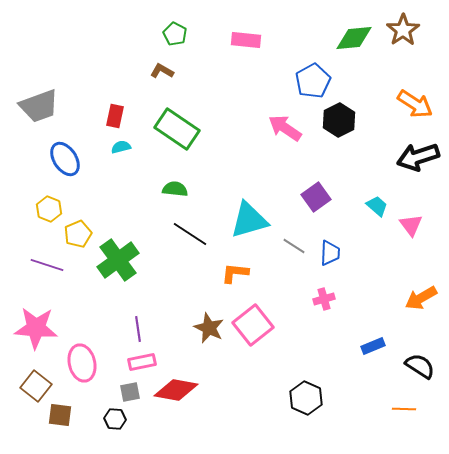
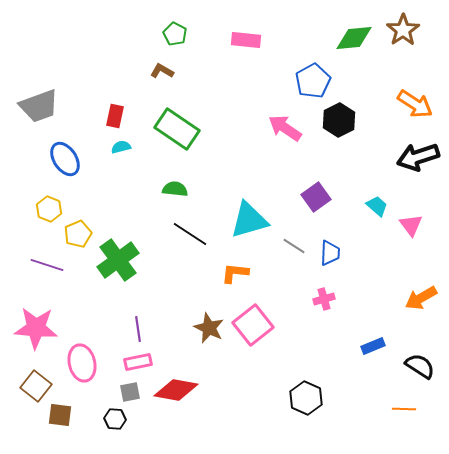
pink rectangle at (142, 362): moved 4 px left
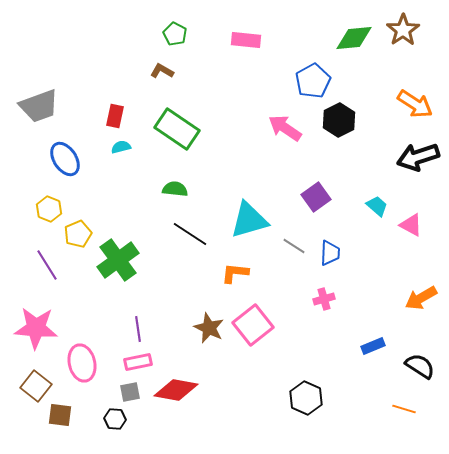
pink triangle at (411, 225): rotated 25 degrees counterclockwise
purple line at (47, 265): rotated 40 degrees clockwise
orange line at (404, 409): rotated 15 degrees clockwise
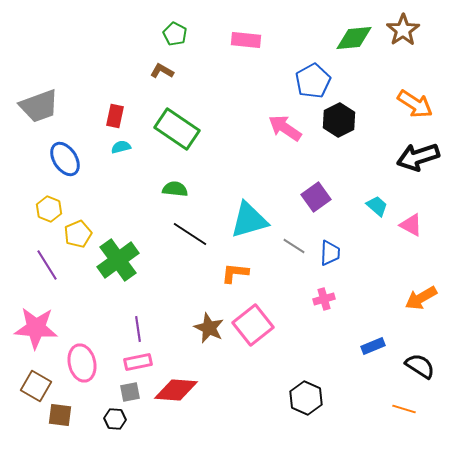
brown square at (36, 386): rotated 8 degrees counterclockwise
red diamond at (176, 390): rotated 6 degrees counterclockwise
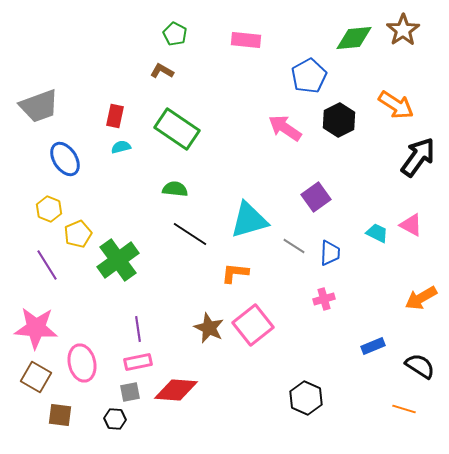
blue pentagon at (313, 81): moved 4 px left, 5 px up
orange arrow at (415, 104): moved 19 px left, 1 px down
black arrow at (418, 157): rotated 144 degrees clockwise
cyan trapezoid at (377, 206): moved 27 px down; rotated 15 degrees counterclockwise
brown square at (36, 386): moved 9 px up
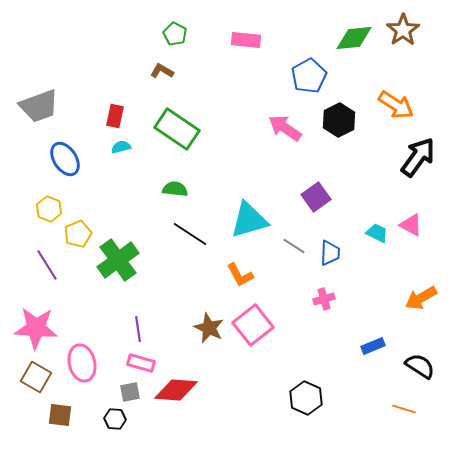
orange L-shape at (235, 273): moved 5 px right, 2 px down; rotated 124 degrees counterclockwise
pink rectangle at (138, 362): moved 3 px right, 1 px down; rotated 28 degrees clockwise
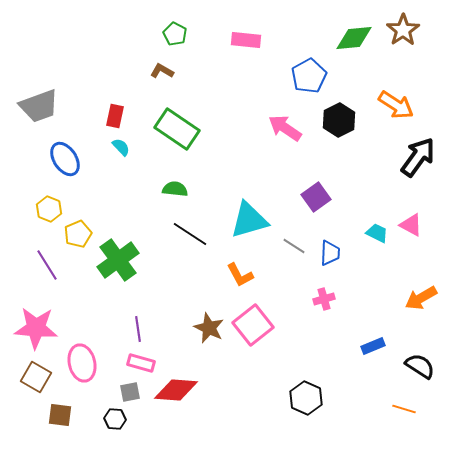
cyan semicircle at (121, 147): rotated 60 degrees clockwise
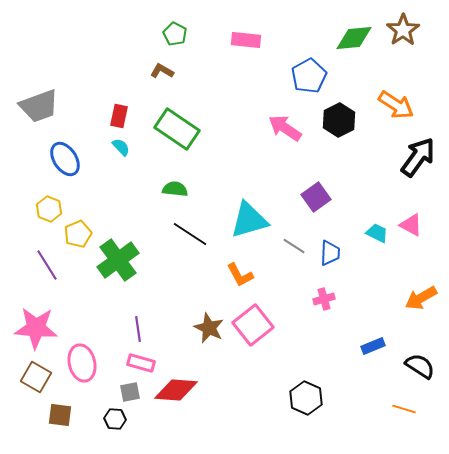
red rectangle at (115, 116): moved 4 px right
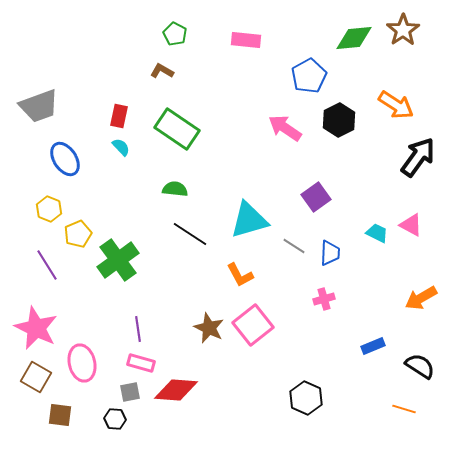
pink star at (36, 328): rotated 21 degrees clockwise
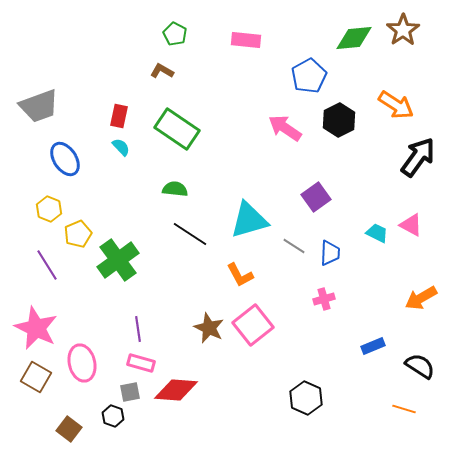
brown square at (60, 415): moved 9 px right, 14 px down; rotated 30 degrees clockwise
black hexagon at (115, 419): moved 2 px left, 3 px up; rotated 15 degrees clockwise
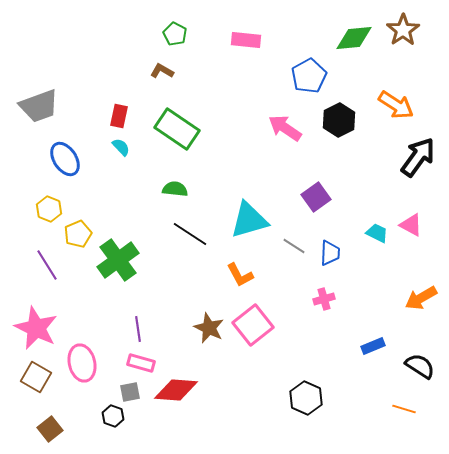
brown square at (69, 429): moved 19 px left; rotated 15 degrees clockwise
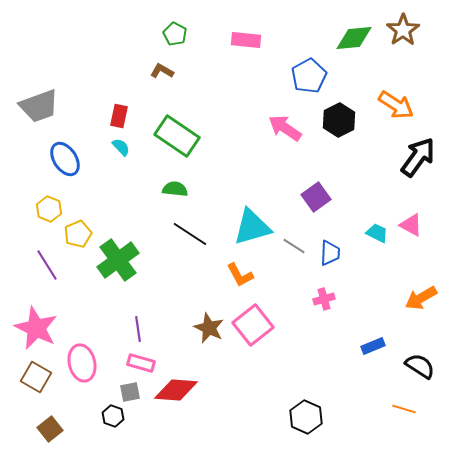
green rectangle at (177, 129): moved 7 px down
cyan triangle at (249, 220): moved 3 px right, 7 px down
black hexagon at (306, 398): moved 19 px down
